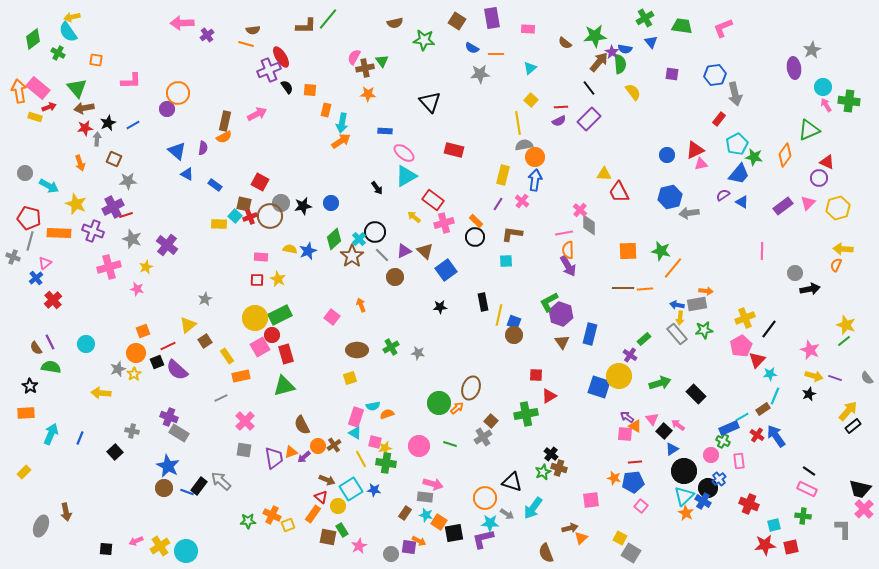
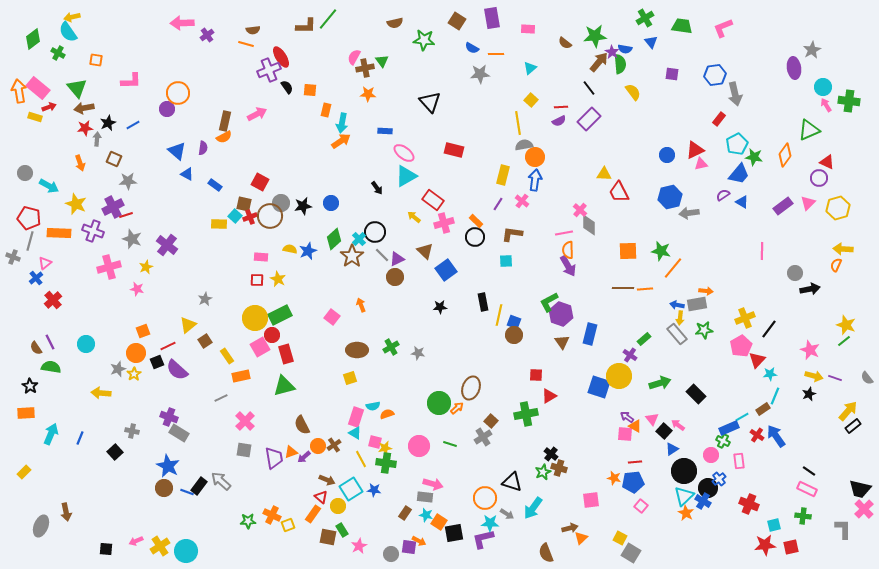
purple triangle at (404, 251): moved 7 px left, 8 px down
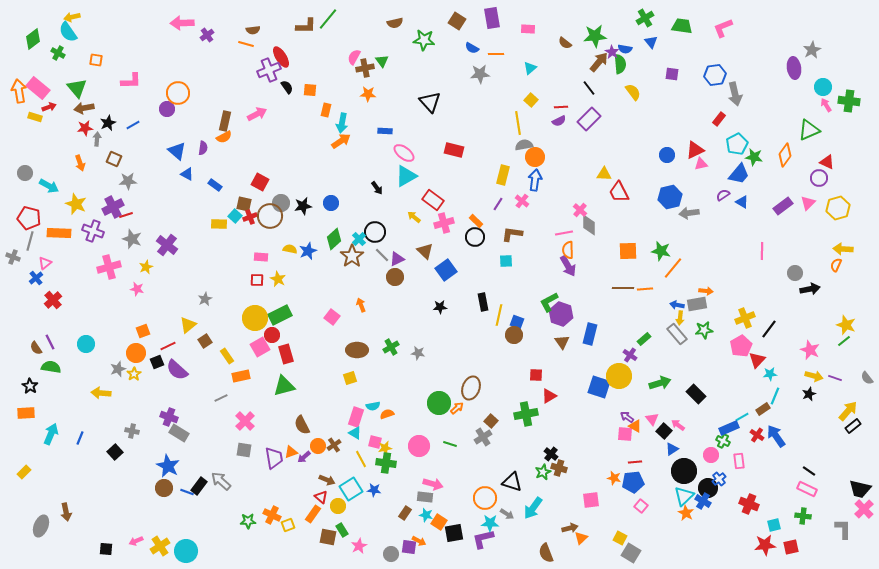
blue square at (514, 322): moved 3 px right
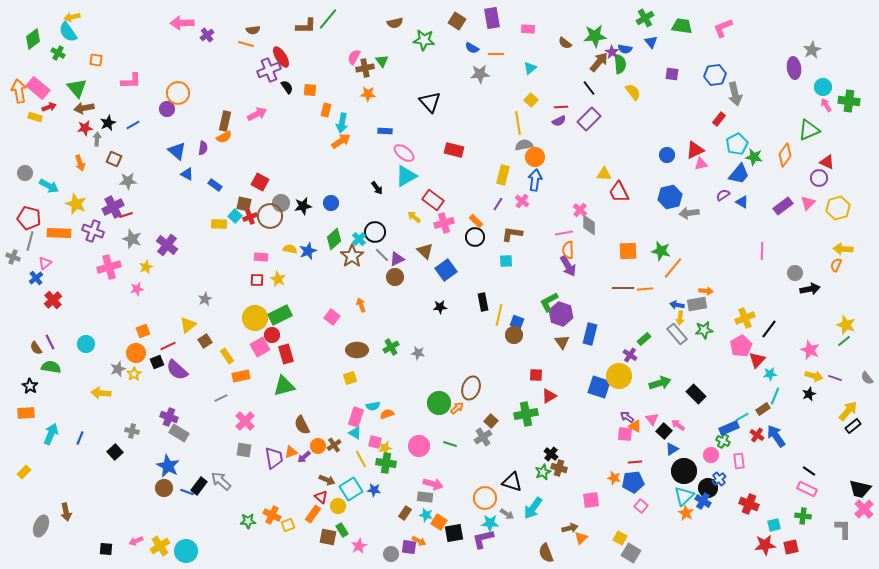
pink star at (137, 289): rotated 24 degrees counterclockwise
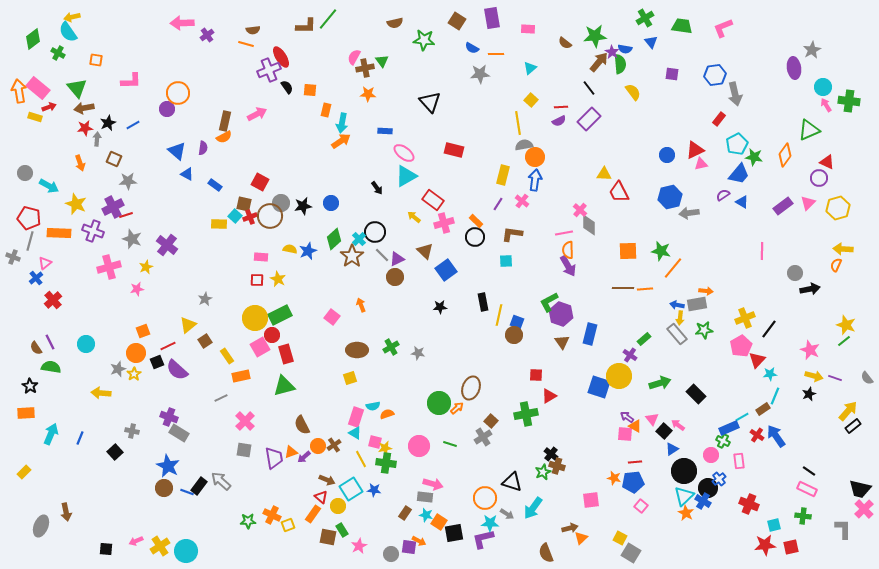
brown cross at (559, 468): moved 2 px left, 2 px up
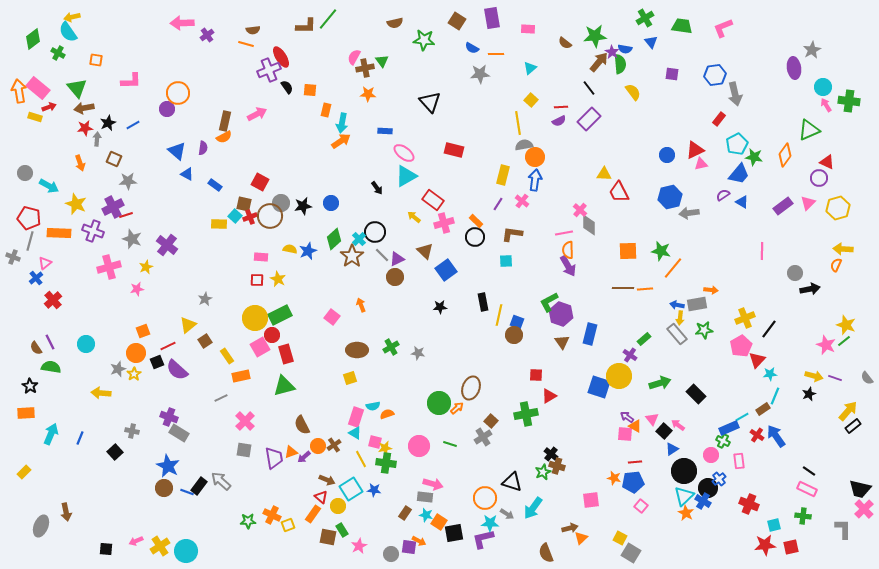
orange arrow at (706, 291): moved 5 px right, 1 px up
pink star at (810, 350): moved 16 px right, 5 px up
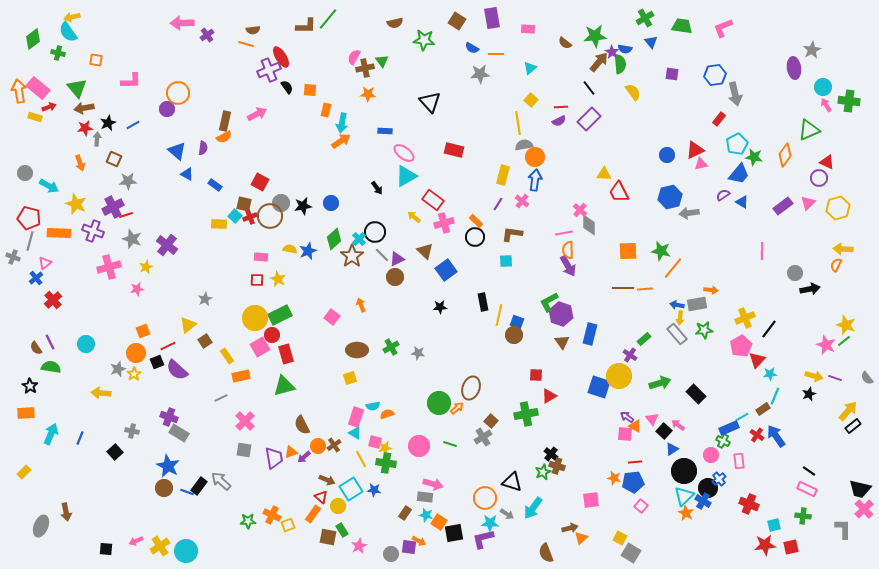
green cross at (58, 53): rotated 16 degrees counterclockwise
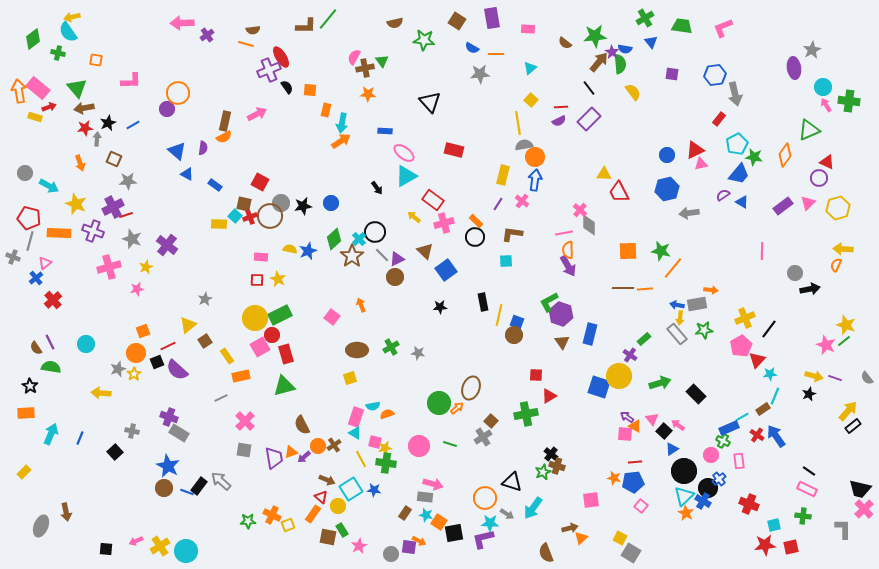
blue hexagon at (670, 197): moved 3 px left, 8 px up
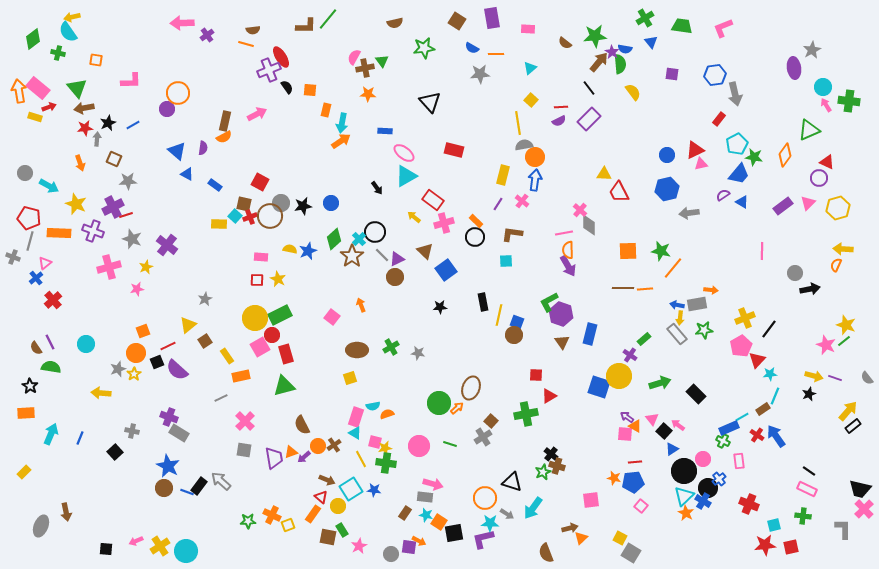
green star at (424, 40): moved 8 px down; rotated 15 degrees counterclockwise
pink circle at (711, 455): moved 8 px left, 4 px down
